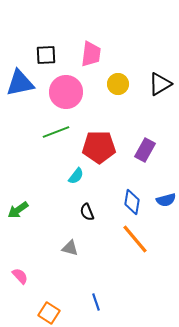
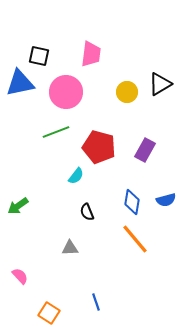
black square: moved 7 px left, 1 px down; rotated 15 degrees clockwise
yellow circle: moved 9 px right, 8 px down
red pentagon: rotated 16 degrees clockwise
green arrow: moved 4 px up
gray triangle: rotated 18 degrees counterclockwise
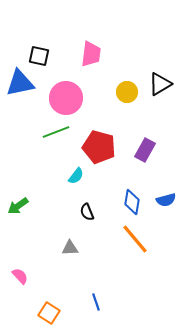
pink circle: moved 6 px down
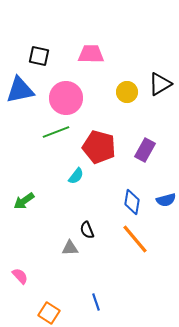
pink trapezoid: rotated 96 degrees counterclockwise
blue triangle: moved 7 px down
green arrow: moved 6 px right, 5 px up
black semicircle: moved 18 px down
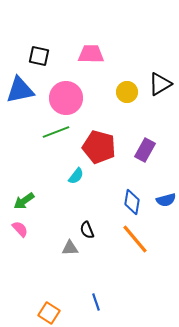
pink semicircle: moved 47 px up
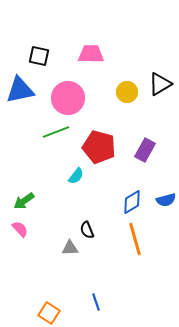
pink circle: moved 2 px right
blue diamond: rotated 50 degrees clockwise
orange line: rotated 24 degrees clockwise
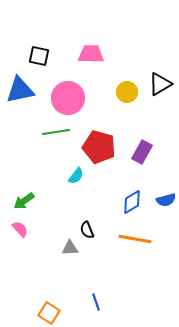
green line: rotated 12 degrees clockwise
purple rectangle: moved 3 px left, 2 px down
orange line: rotated 64 degrees counterclockwise
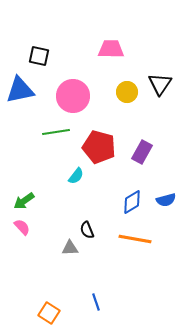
pink trapezoid: moved 20 px right, 5 px up
black triangle: rotated 25 degrees counterclockwise
pink circle: moved 5 px right, 2 px up
pink semicircle: moved 2 px right, 2 px up
